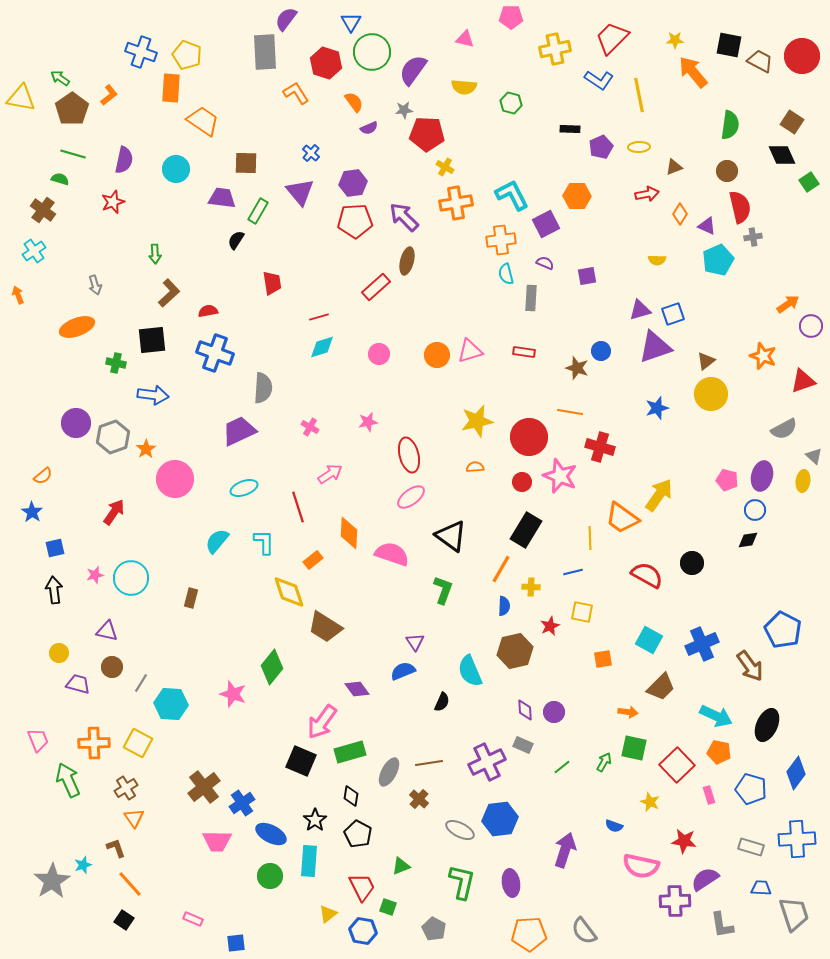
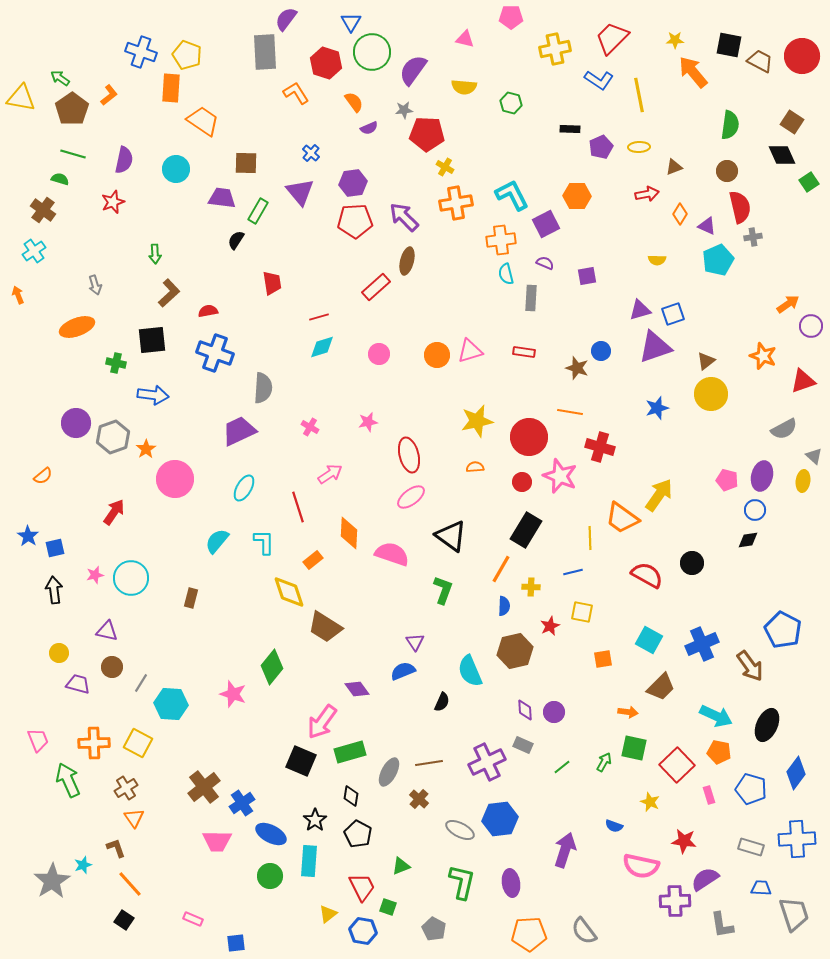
cyan ellipse at (244, 488): rotated 40 degrees counterclockwise
blue star at (32, 512): moved 4 px left, 24 px down
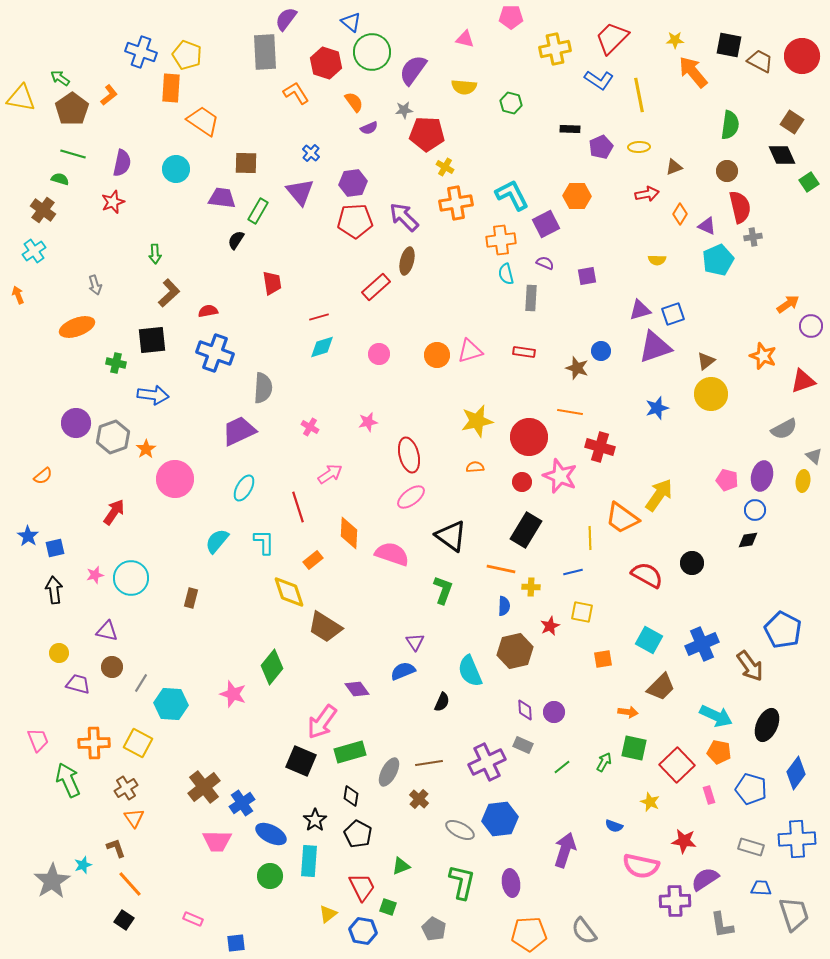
blue triangle at (351, 22): rotated 20 degrees counterclockwise
purple semicircle at (124, 160): moved 2 px left, 3 px down
orange line at (501, 569): rotated 72 degrees clockwise
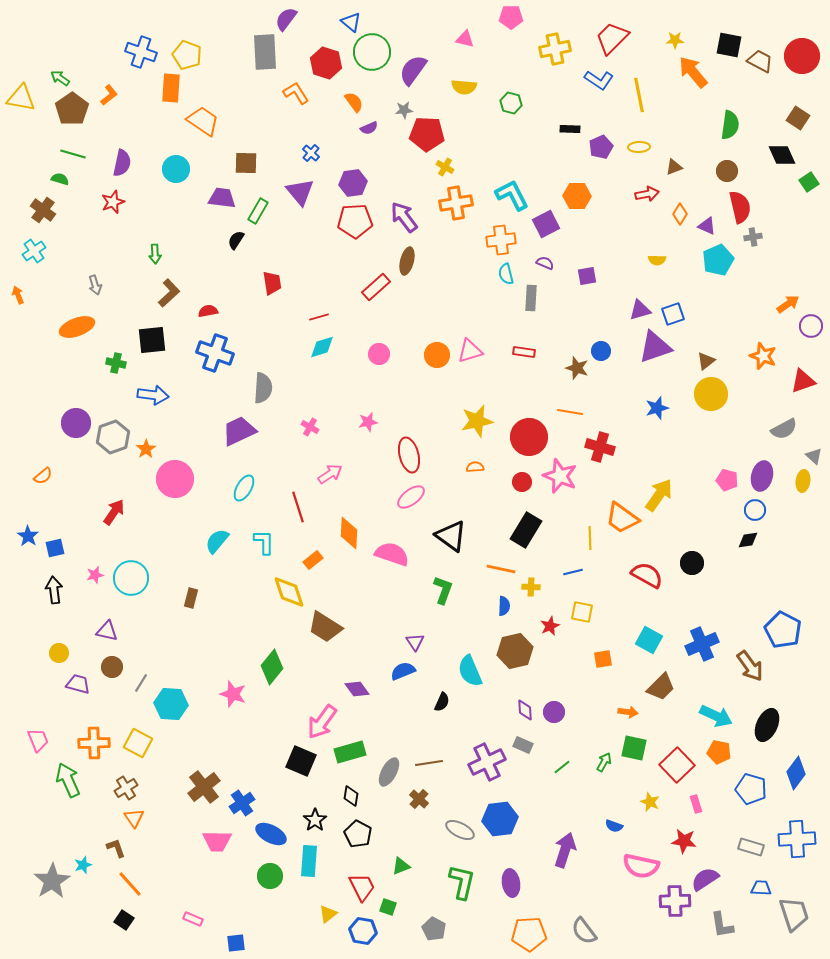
brown square at (792, 122): moved 6 px right, 4 px up
purple arrow at (404, 217): rotated 8 degrees clockwise
pink rectangle at (709, 795): moved 13 px left, 9 px down
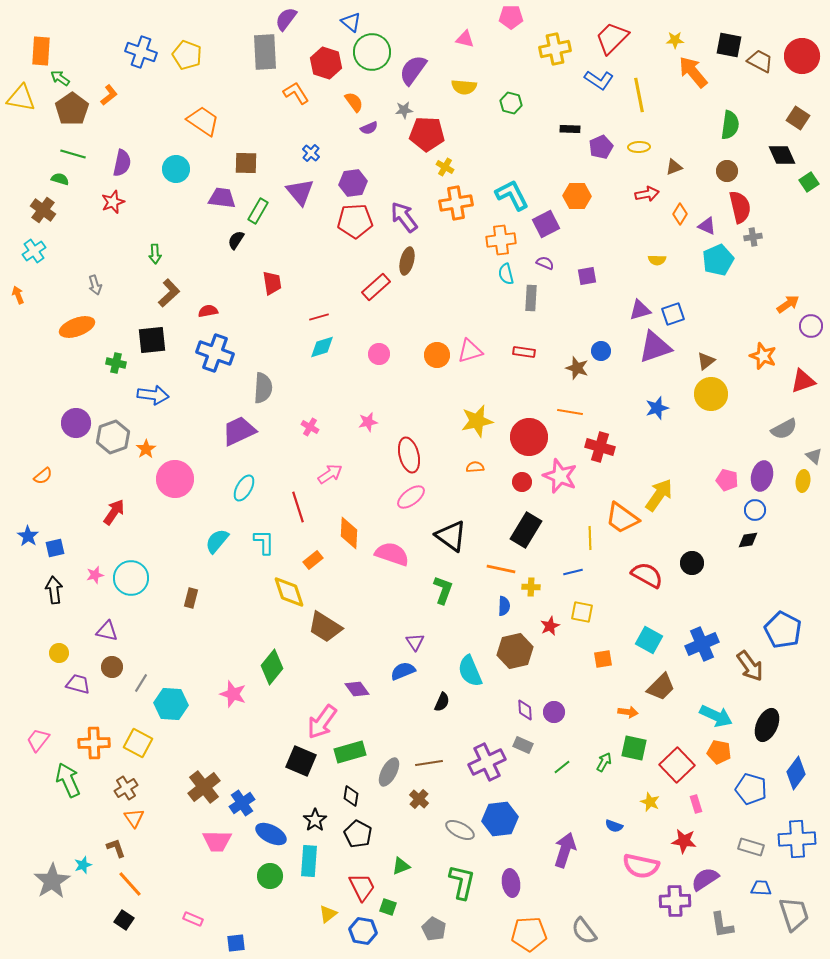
orange rectangle at (171, 88): moved 130 px left, 37 px up
pink trapezoid at (38, 740): rotated 120 degrees counterclockwise
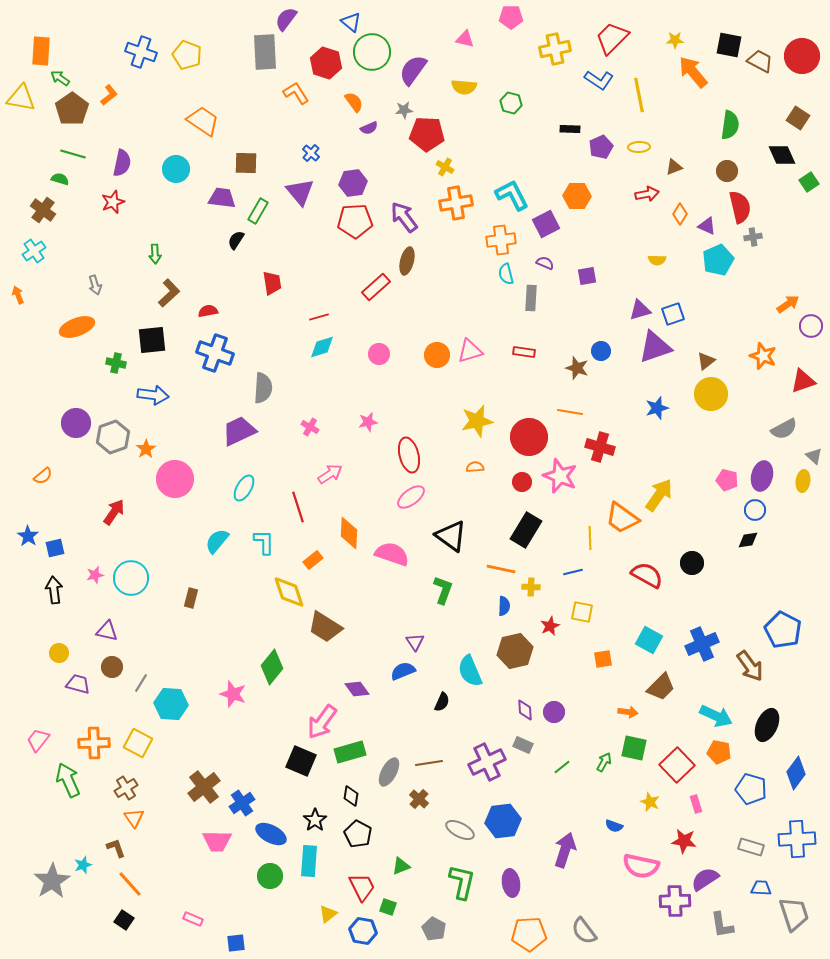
blue hexagon at (500, 819): moved 3 px right, 2 px down
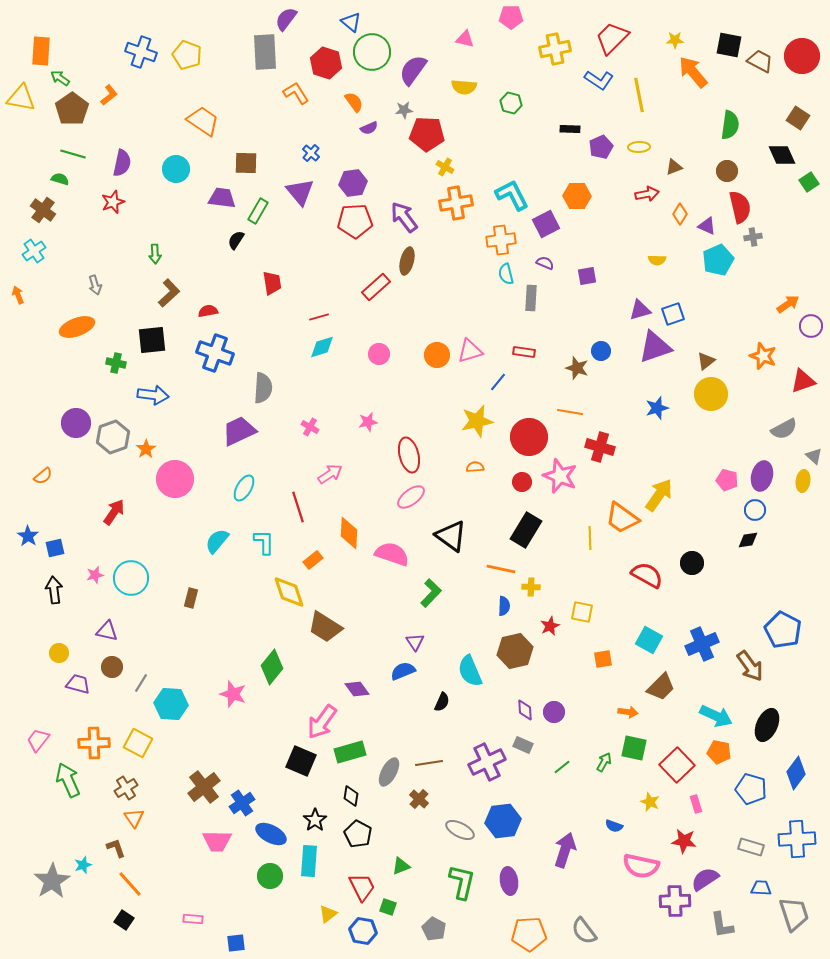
blue line at (573, 572): moved 75 px left, 190 px up; rotated 36 degrees counterclockwise
green L-shape at (443, 590): moved 12 px left, 3 px down; rotated 24 degrees clockwise
purple ellipse at (511, 883): moved 2 px left, 2 px up
pink rectangle at (193, 919): rotated 18 degrees counterclockwise
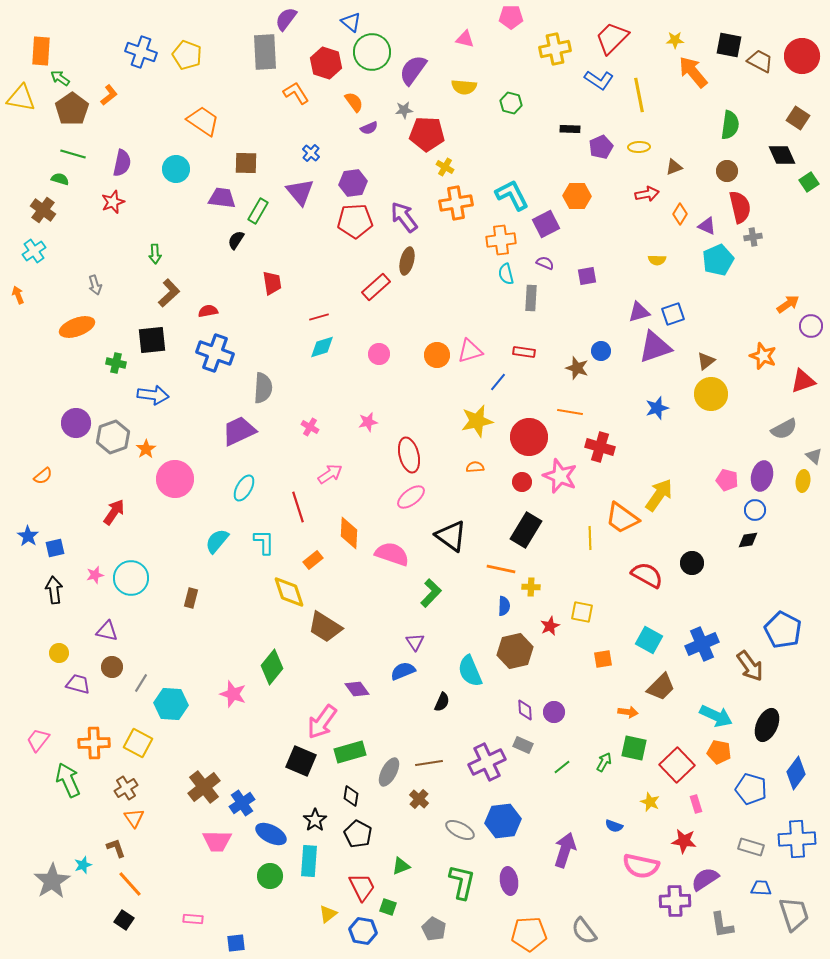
purple triangle at (640, 310): moved 1 px left, 2 px down
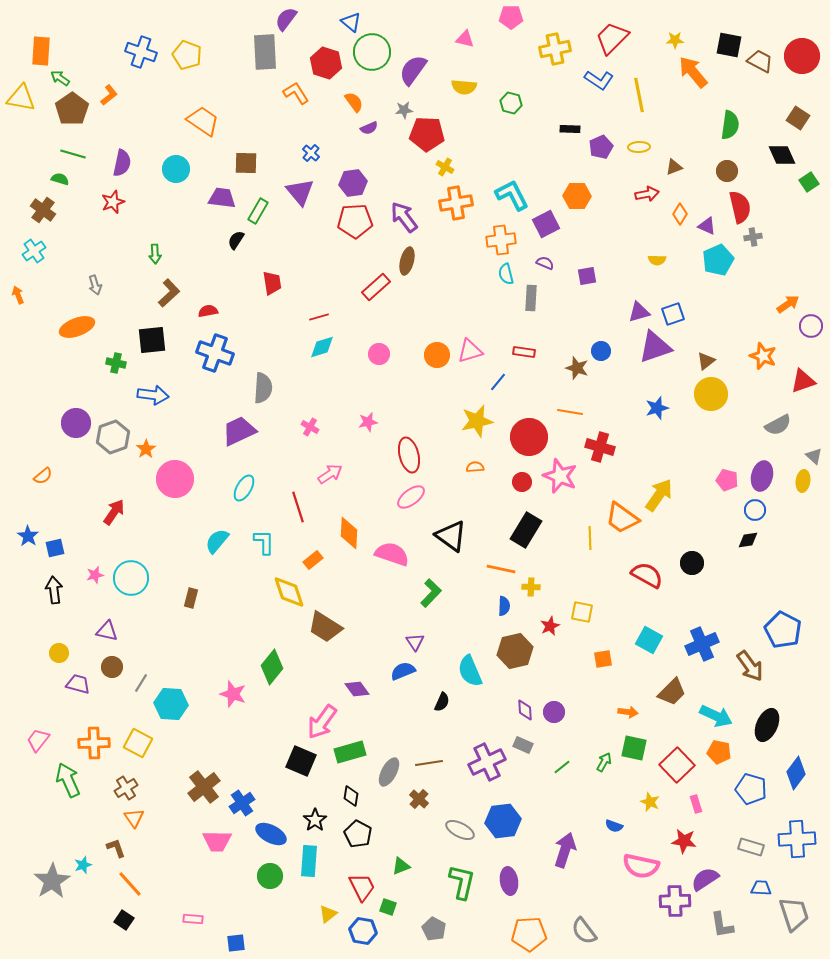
gray semicircle at (784, 429): moved 6 px left, 4 px up
brown trapezoid at (661, 687): moved 11 px right, 5 px down
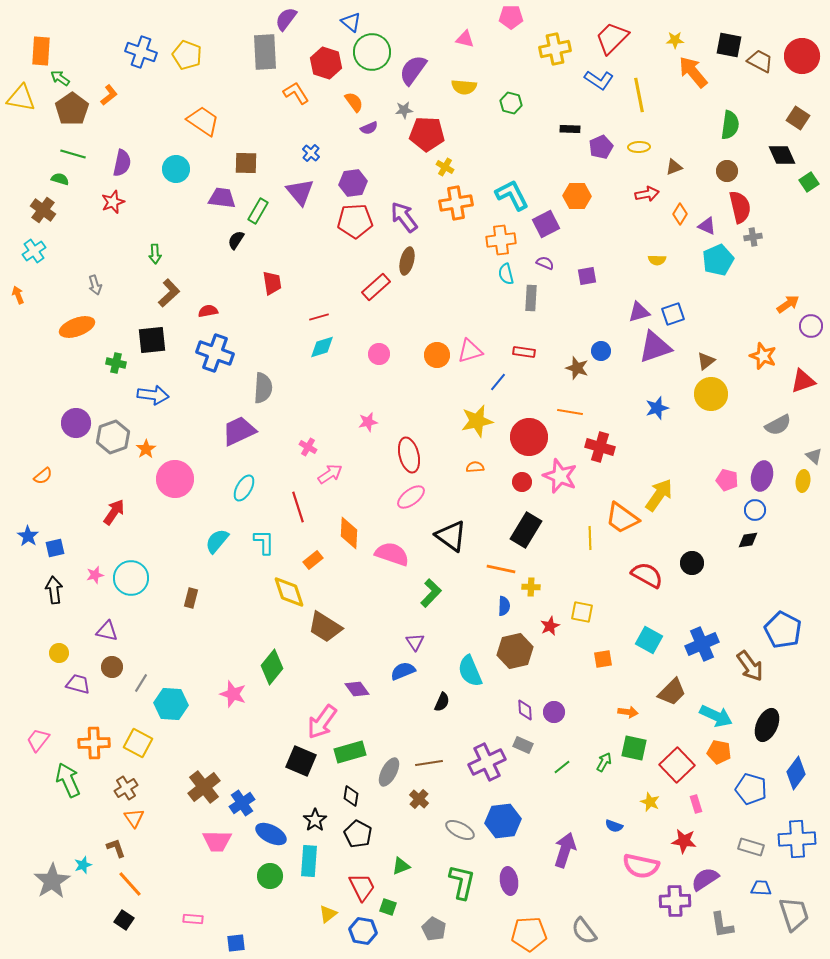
pink cross at (310, 427): moved 2 px left, 20 px down
